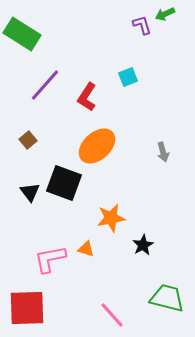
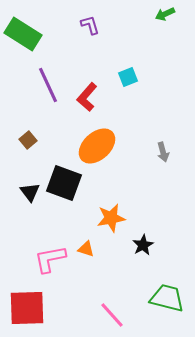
purple L-shape: moved 52 px left
green rectangle: moved 1 px right
purple line: moved 3 px right; rotated 66 degrees counterclockwise
red L-shape: rotated 8 degrees clockwise
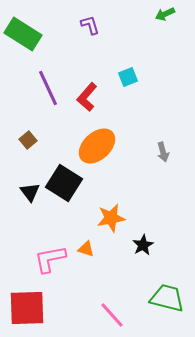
purple line: moved 3 px down
black square: rotated 12 degrees clockwise
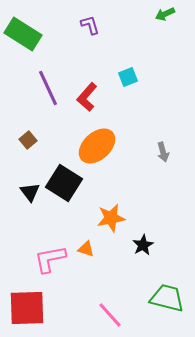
pink line: moved 2 px left
